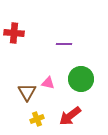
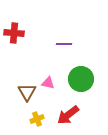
red arrow: moved 2 px left, 1 px up
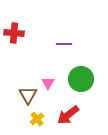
pink triangle: rotated 48 degrees clockwise
brown triangle: moved 1 px right, 3 px down
yellow cross: rotated 16 degrees counterclockwise
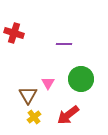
red cross: rotated 12 degrees clockwise
yellow cross: moved 3 px left, 2 px up
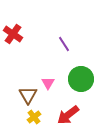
red cross: moved 1 px left, 1 px down; rotated 18 degrees clockwise
purple line: rotated 56 degrees clockwise
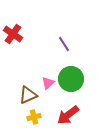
green circle: moved 10 px left
pink triangle: rotated 16 degrees clockwise
brown triangle: rotated 36 degrees clockwise
yellow cross: rotated 24 degrees clockwise
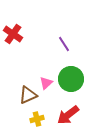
pink triangle: moved 2 px left
yellow cross: moved 3 px right, 2 px down
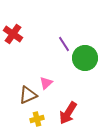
green circle: moved 14 px right, 21 px up
red arrow: moved 2 px up; rotated 20 degrees counterclockwise
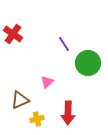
green circle: moved 3 px right, 5 px down
pink triangle: moved 1 px right, 1 px up
brown triangle: moved 8 px left, 5 px down
red arrow: rotated 30 degrees counterclockwise
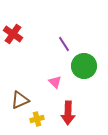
green circle: moved 4 px left, 3 px down
pink triangle: moved 8 px right; rotated 32 degrees counterclockwise
